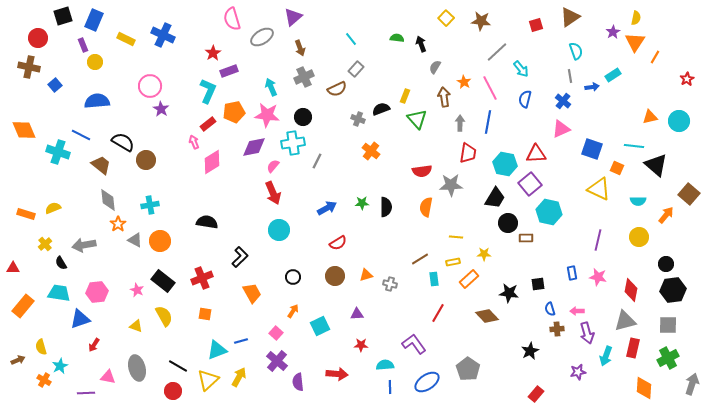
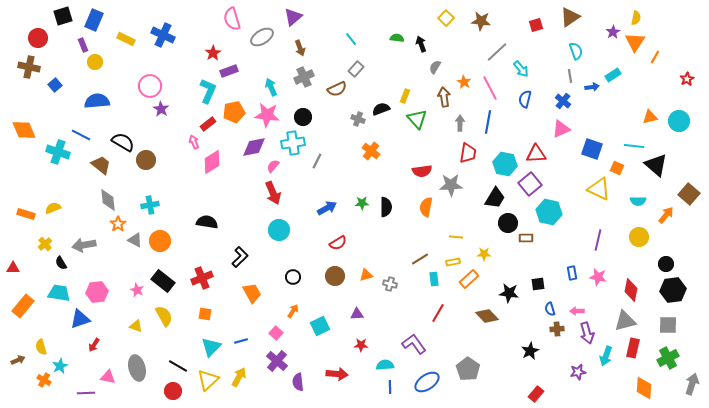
cyan triangle at (217, 350): moved 6 px left, 3 px up; rotated 25 degrees counterclockwise
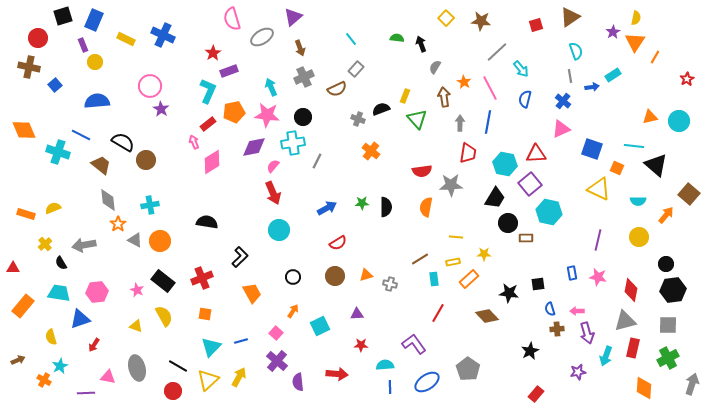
yellow semicircle at (41, 347): moved 10 px right, 10 px up
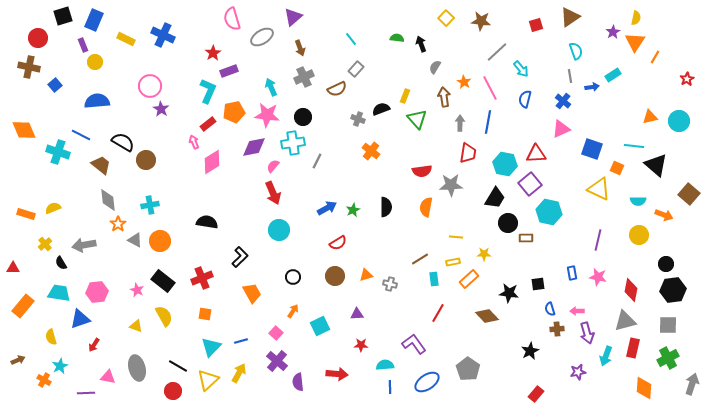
green star at (362, 203): moved 9 px left, 7 px down; rotated 24 degrees counterclockwise
orange arrow at (666, 215): moved 2 px left; rotated 72 degrees clockwise
yellow circle at (639, 237): moved 2 px up
yellow arrow at (239, 377): moved 4 px up
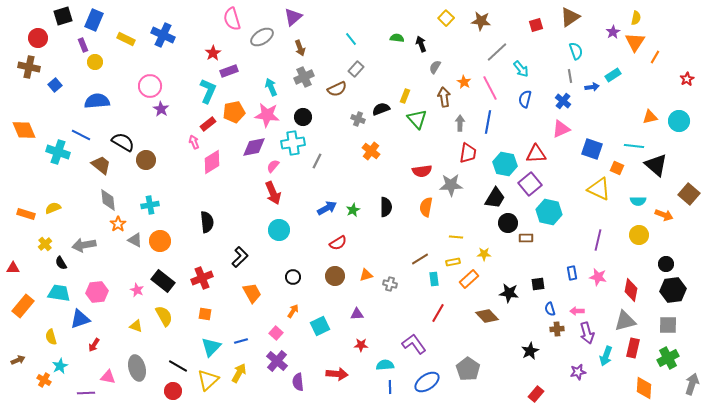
black semicircle at (207, 222): rotated 75 degrees clockwise
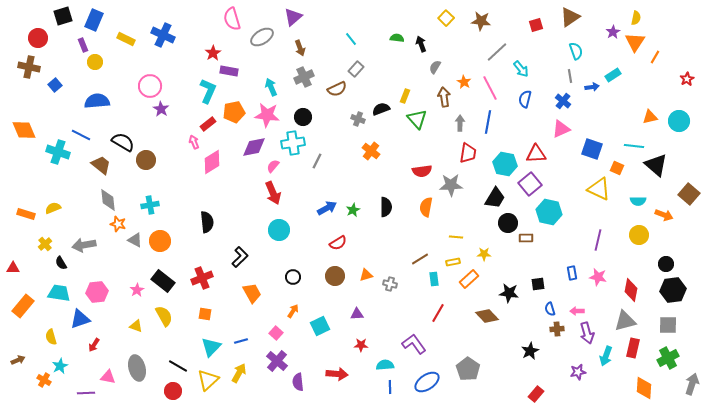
purple rectangle at (229, 71): rotated 30 degrees clockwise
orange star at (118, 224): rotated 21 degrees counterclockwise
pink star at (137, 290): rotated 16 degrees clockwise
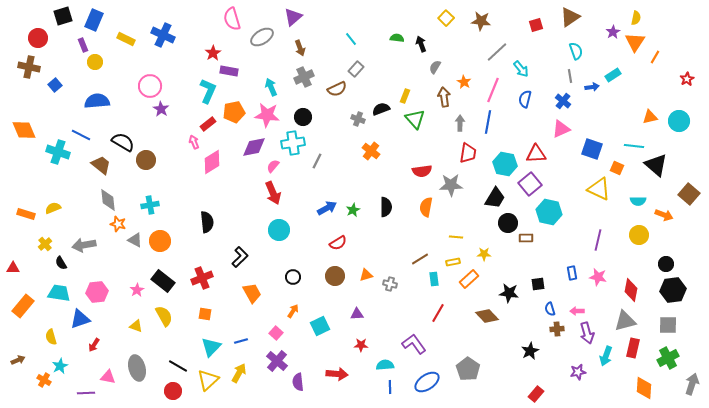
pink line at (490, 88): moved 3 px right, 2 px down; rotated 50 degrees clockwise
green triangle at (417, 119): moved 2 px left
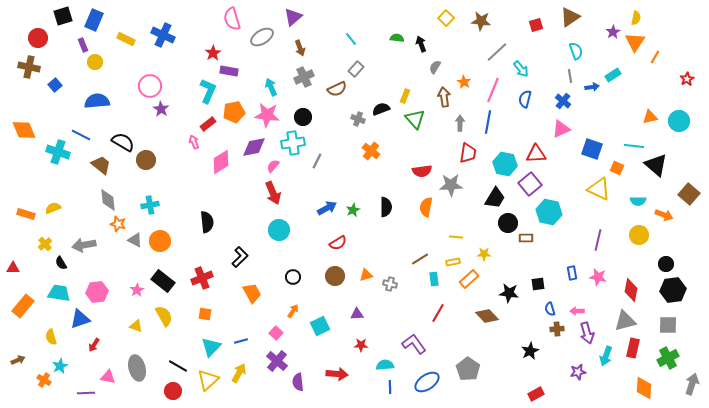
pink diamond at (212, 162): moved 9 px right
red rectangle at (536, 394): rotated 21 degrees clockwise
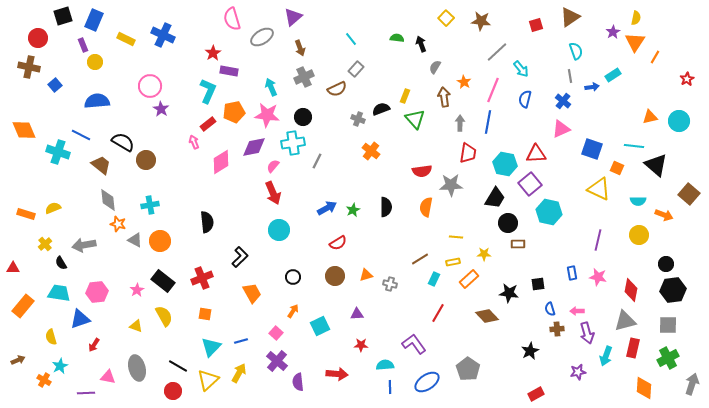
brown rectangle at (526, 238): moved 8 px left, 6 px down
cyan rectangle at (434, 279): rotated 32 degrees clockwise
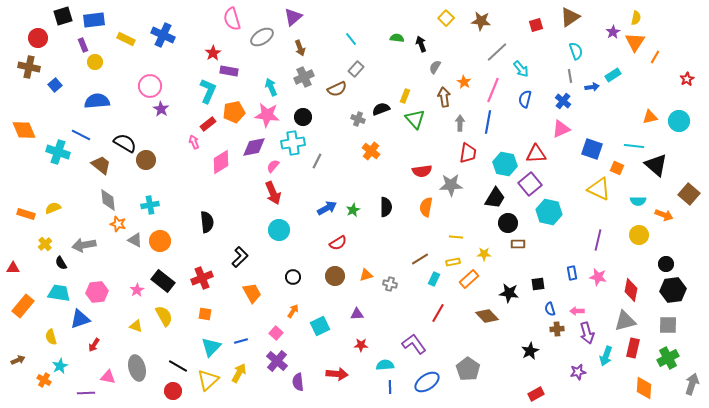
blue rectangle at (94, 20): rotated 60 degrees clockwise
black semicircle at (123, 142): moved 2 px right, 1 px down
